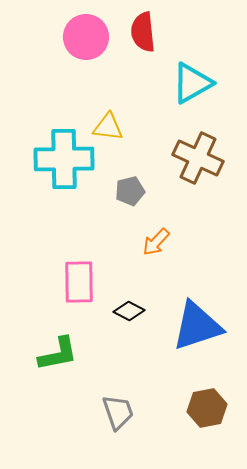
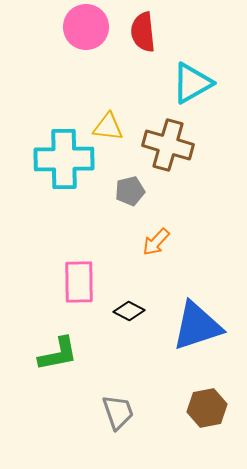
pink circle: moved 10 px up
brown cross: moved 30 px left, 13 px up; rotated 9 degrees counterclockwise
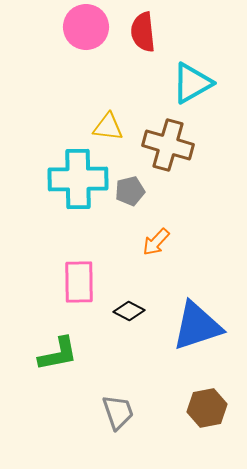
cyan cross: moved 14 px right, 20 px down
